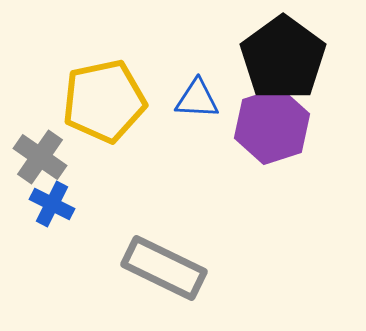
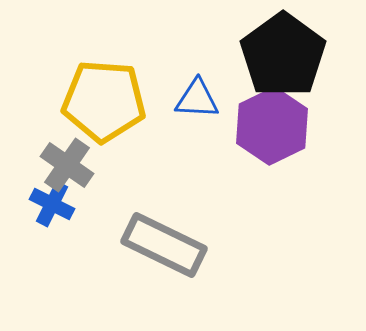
black pentagon: moved 3 px up
yellow pentagon: rotated 16 degrees clockwise
purple hexagon: rotated 8 degrees counterclockwise
gray cross: moved 27 px right, 8 px down
gray rectangle: moved 23 px up
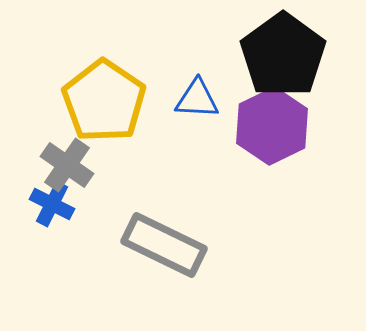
yellow pentagon: rotated 30 degrees clockwise
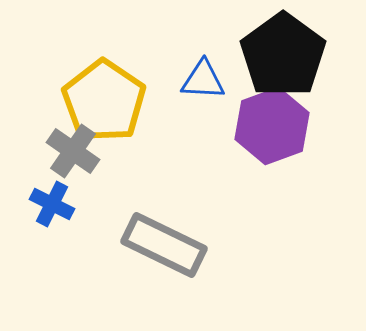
blue triangle: moved 6 px right, 19 px up
purple hexagon: rotated 6 degrees clockwise
gray cross: moved 6 px right, 14 px up
